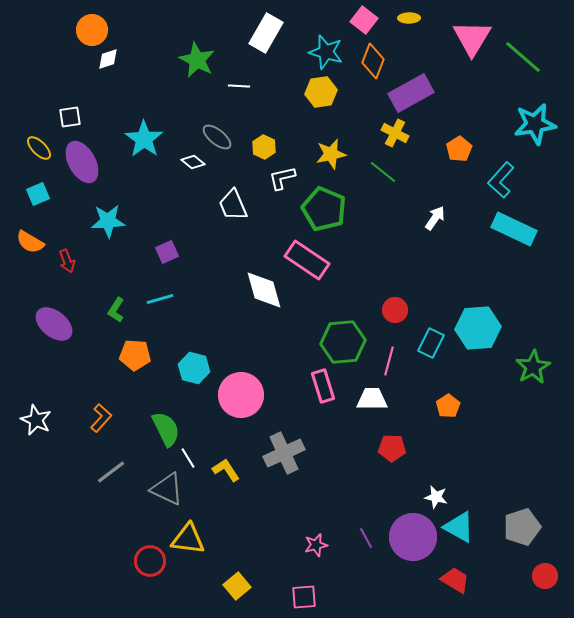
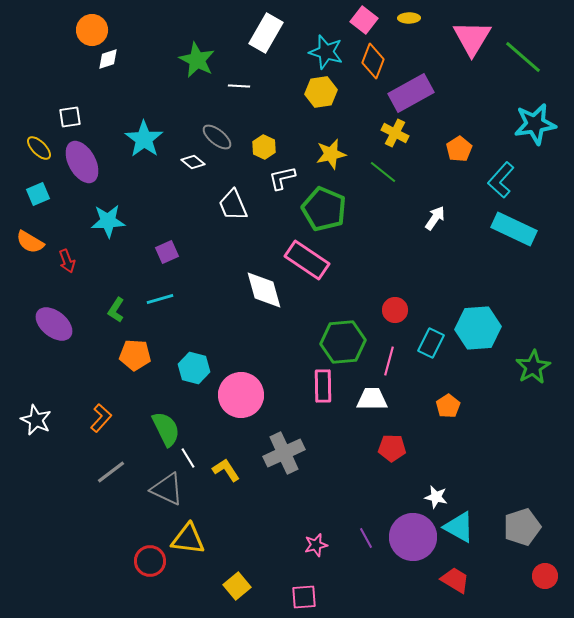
pink rectangle at (323, 386): rotated 16 degrees clockwise
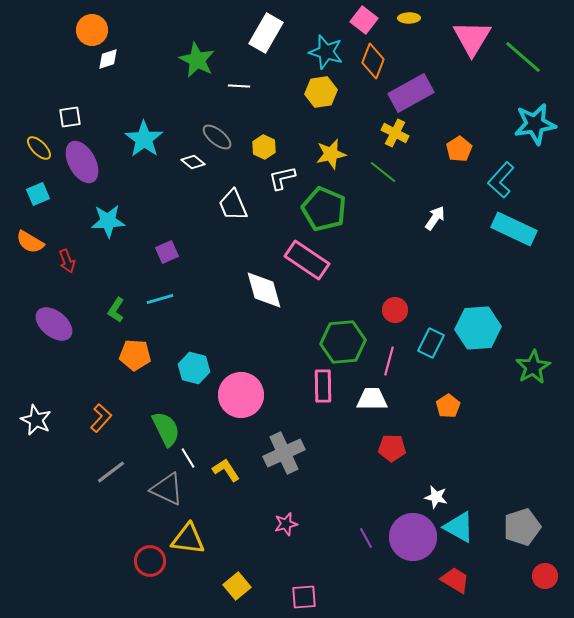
pink star at (316, 545): moved 30 px left, 21 px up
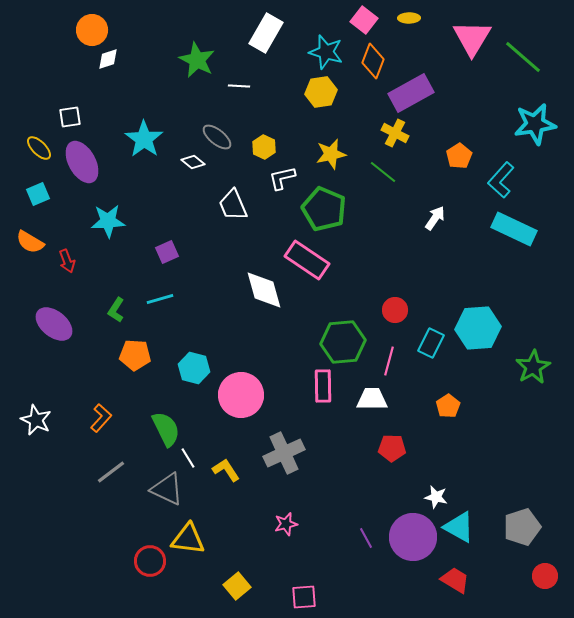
orange pentagon at (459, 149): moved 7 px down
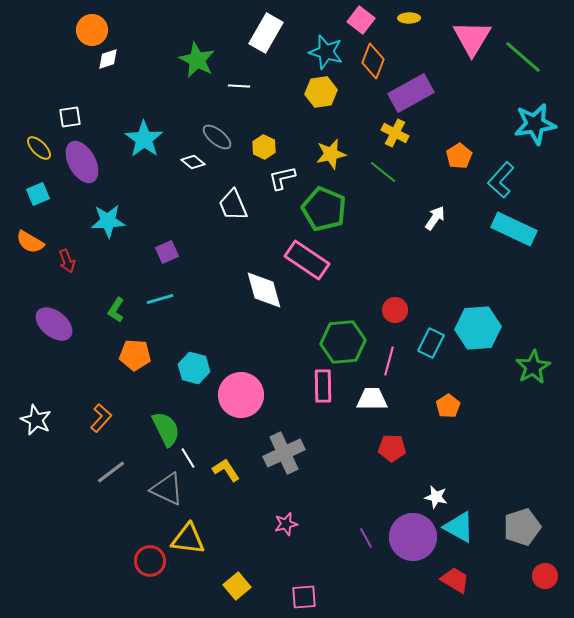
pink square at (364, 20): moved 3 px left
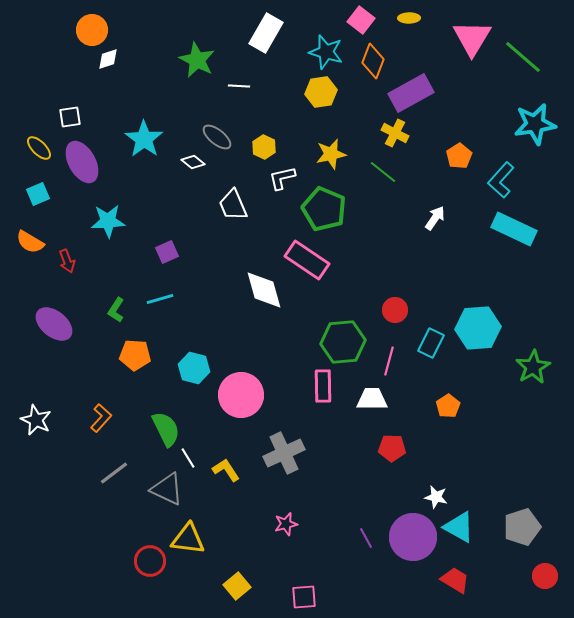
gray line at (111, 472): moved 3 px right, 1 px down
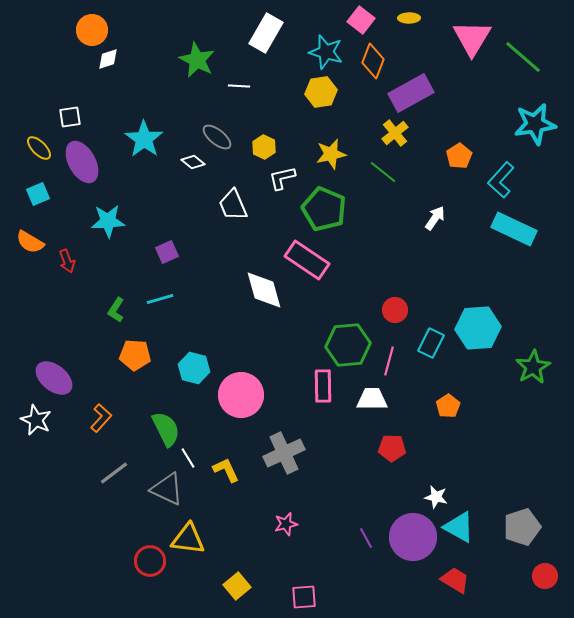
yellow cross at (395, 133): rotated 24 degrees clockwise
purple ellipse at (54, 324): moved 54 px down
green hexagon at (343, 342): moved 5 px right, 3 px down
yellow L-shape at (226, 470): rotated 8 degrees clockwise
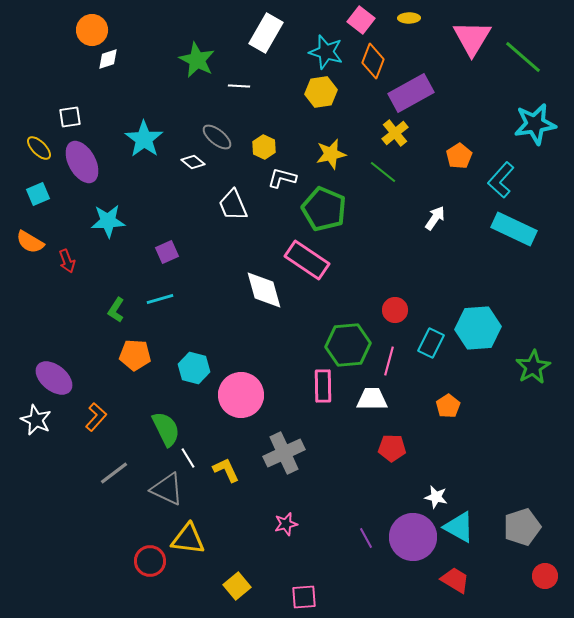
white L-shape at (282, 178): rotated 28 degrees clockwise
orange L-shape at (101, 418): moved 5 px left, 1 px up
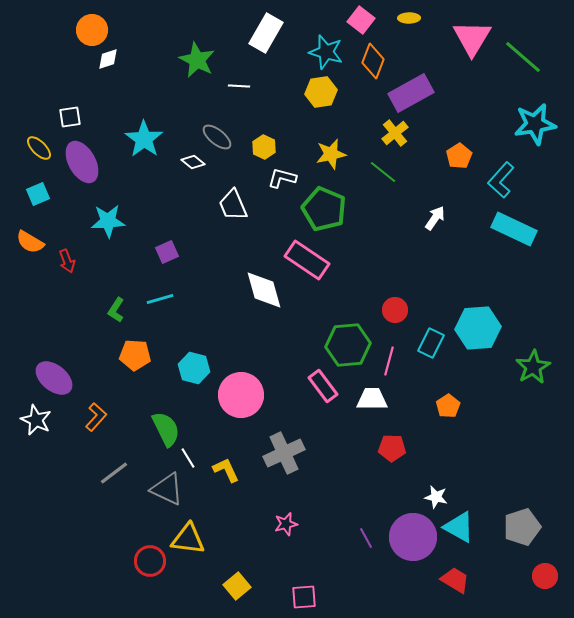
pink rectangle at (323, 386): rotated 36 degrees counterclockwise
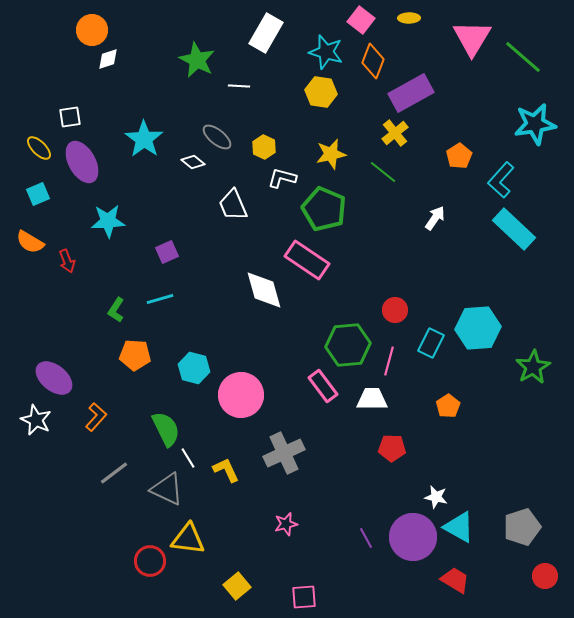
yellow hexagon at (321, 92): rotated 16 degrees clockwise
cyan rectangle at (514, 229): rotated 18 degrees clockwise
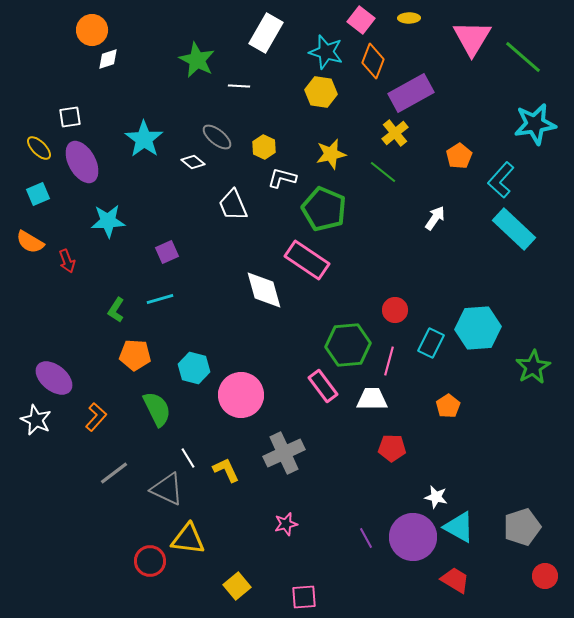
green semicircle at (166, 429): moved 9 px left, 20 px up
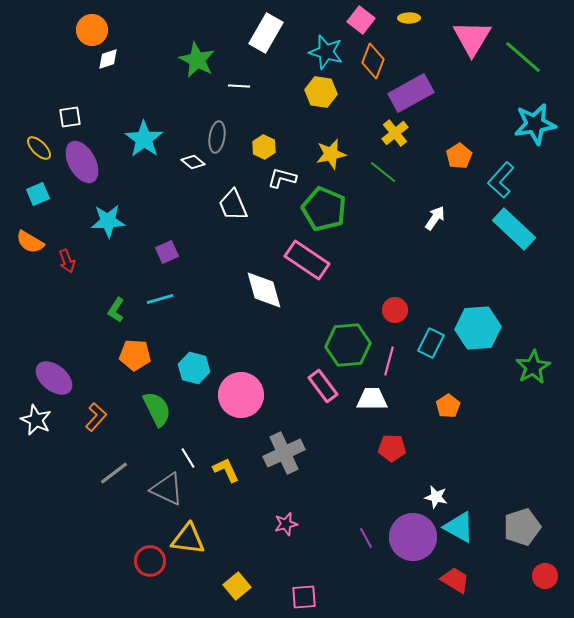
gray ellipse at (217, 137): rotated 60 degrees clockwise
